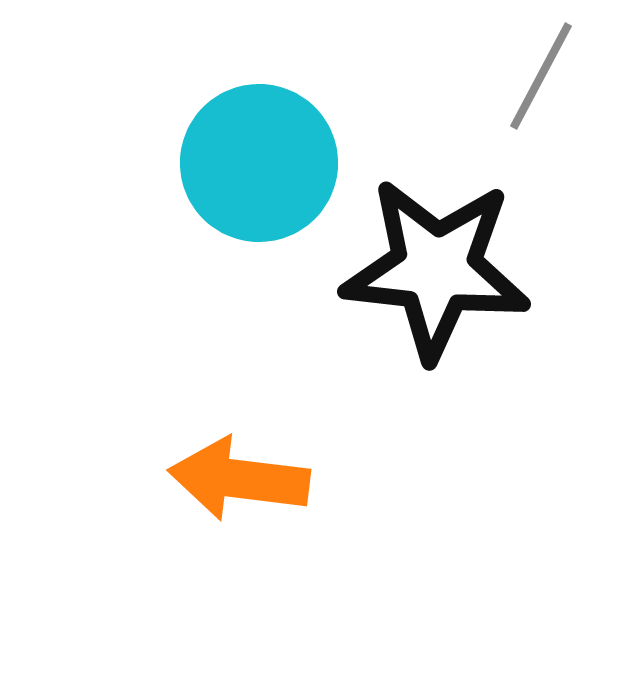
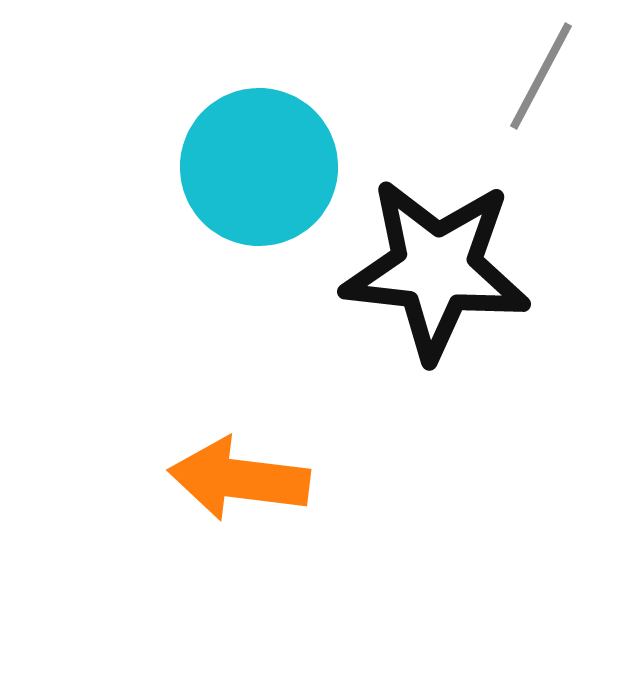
cyan circle: moved 4 px down
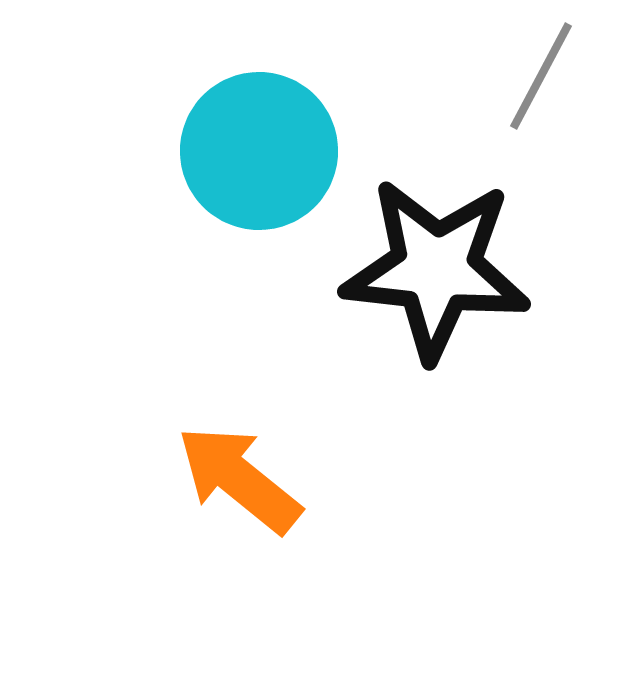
cyan circle: moved 16 px up
orange arrow: rotated 32 degrees clockwise
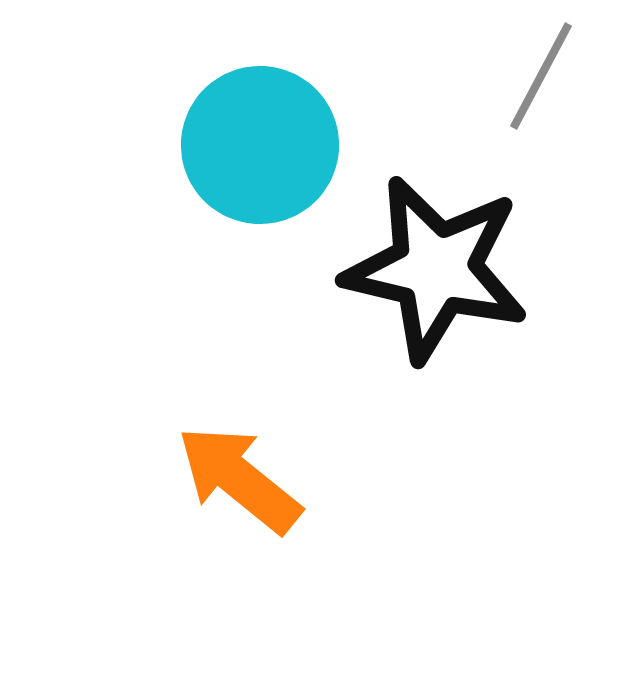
cyan circle: moved 1 px right, 6 px up
black star: rotated 7 degrees clockwise
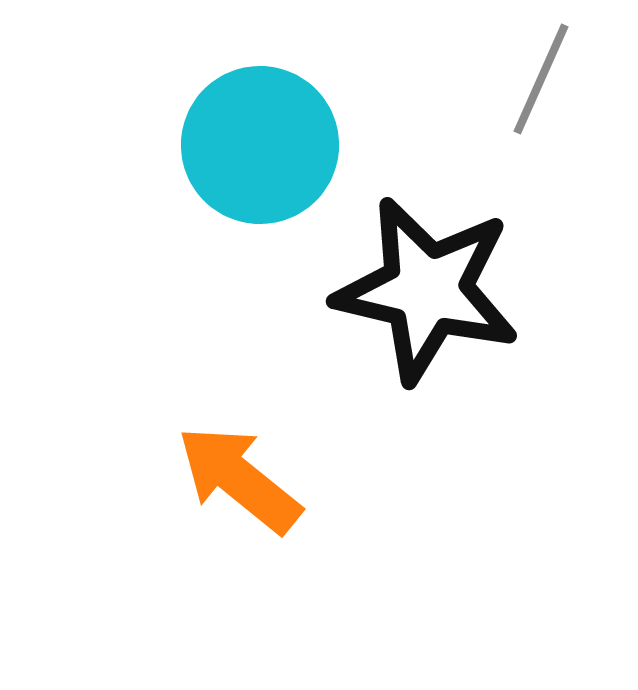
gray line: moved 3 px down; rotated 4 degrees counterclockwise
black star: moved 9 px left, 21 px down
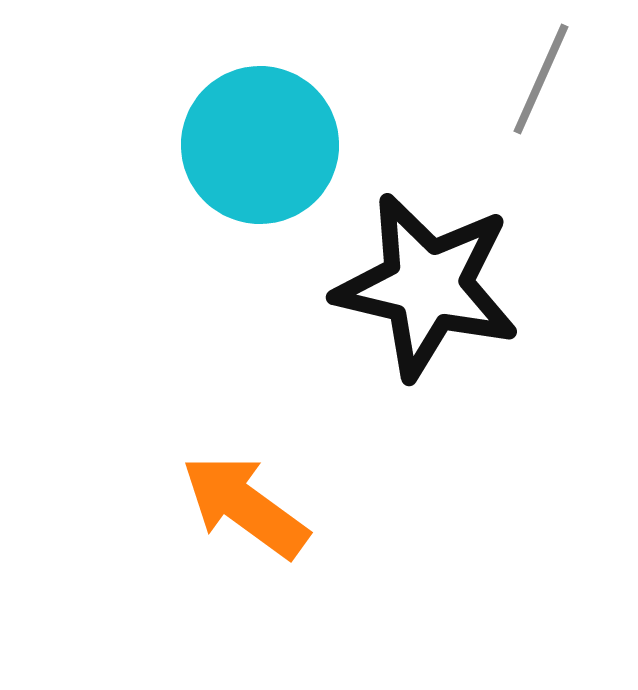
black star: moved 4 px up
orange arrow: moved 6 px right, 27 px down; rotated 3 degrees counterclockwise
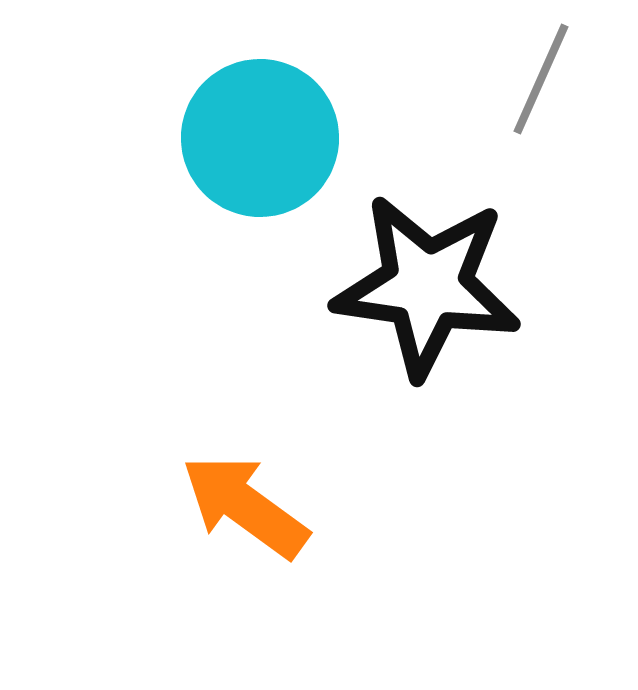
cyan circle: moved 7 px up
black star: rotated 5 degrees counterclockwise
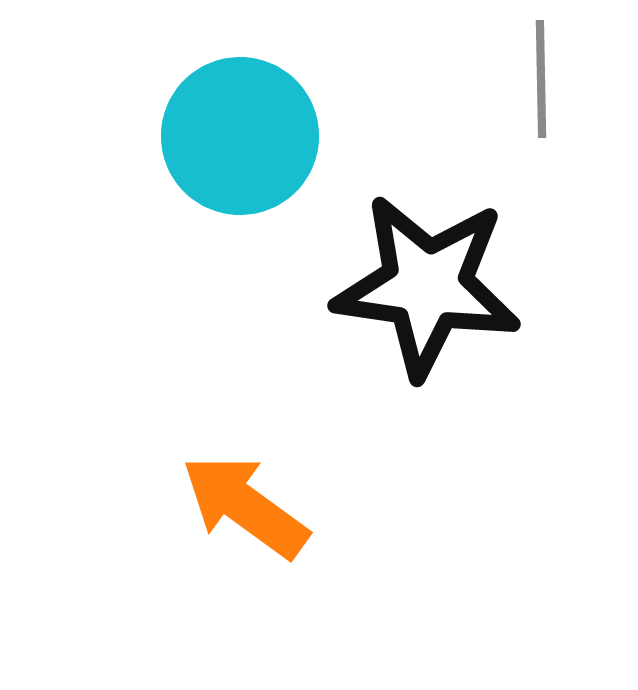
gray line: rotated 25 degrees counterclockwise
cyan circle: moved 20 px left, 2 px up
